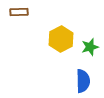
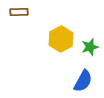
blue semicircle: rotated 30 degrees clockwise
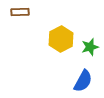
brown rectangle: moved 1 px right
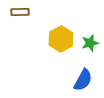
green star: moved 4 px up
blue semicircle: moved 1 px up
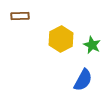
brown rectangle: moved 4 px down
green star: moved 2 px right, 2 px down; rotated 30 degrees counterclockwise
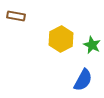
brown rectangle: moved 4 px left; rotated 12 degrees clockwise
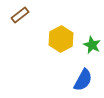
brown rectangle: moved 4 px right, 1 px up; rotated 48 degrees counterclockwise
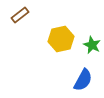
yellow hexagon: rotated 15 degrees clockwise
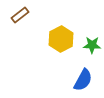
yellow hexagon: rotated 15 degrees counterclockwise
green star: rotated 24 degrees counterclockwise
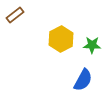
brown rectangle: moved 5 px left
